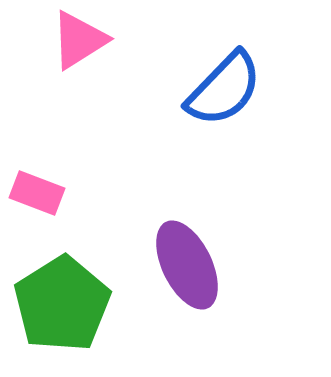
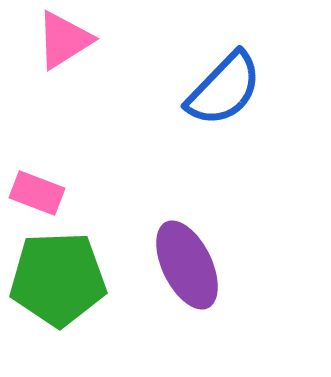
pink triangle: moved 15 px left
green pentagon: moved 4 px left, 25 px up; rotated 30 degrees clockwise
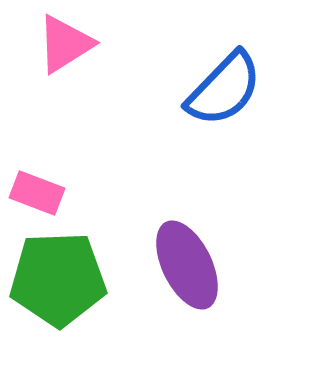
pink triangle: moved 1 px right, 4 px down
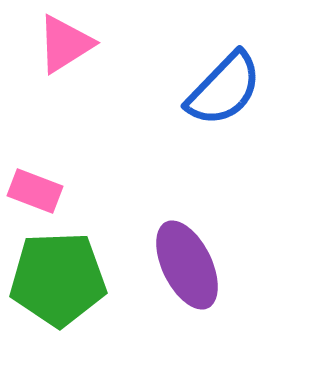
pink rectangle: moved 2 px left, 2 px up
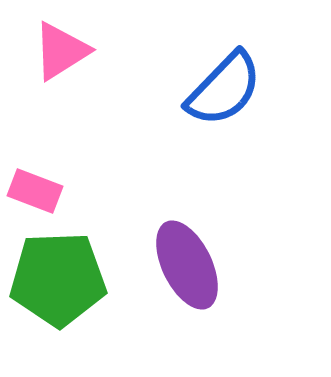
pink triangle: moved 4 px left, 7 px down
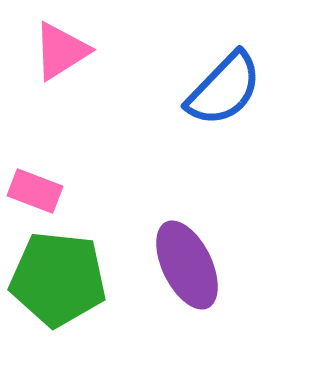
green pentagon: rotated 8 degrees clockwise
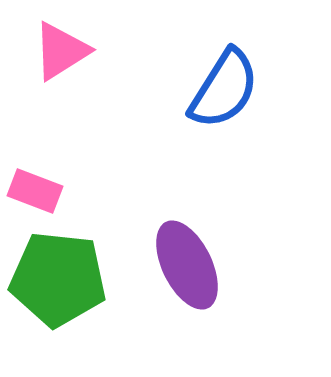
blue semicircle: rotated 12 degrees counterclockwise
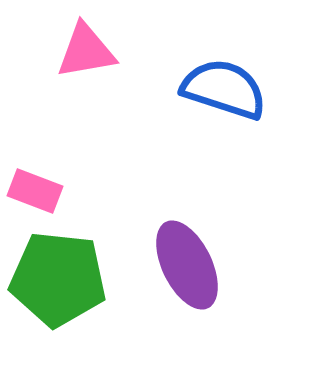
pink triangle: moved 25 px right; rotated 22 degrees clockwise
blue semicircle: rotated 104 degrees counterclockwise
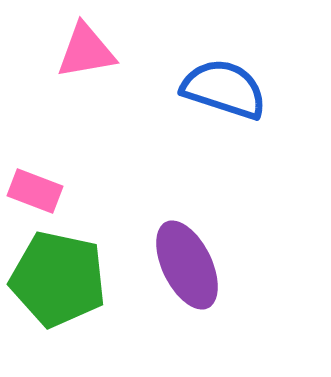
green pentagon: rotated 6 degrees clockwise
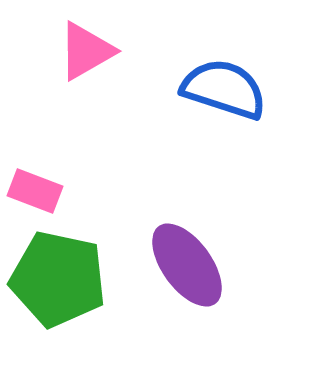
pink triangle: rotated 20 degrees counterclockwise
purple ellipse: rotated 10 degrees counterclockwise
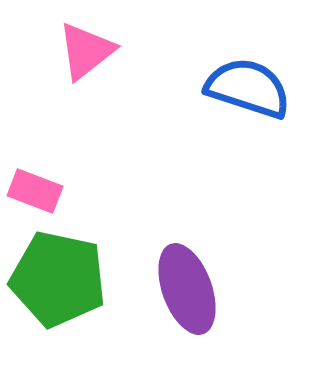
pink triangle: rotated 8 degrees counterclockwise
blue semicircle: moved 24 px right, 1 px up
purple ellipse: moved 24 px down; rotated 16 degrees clockwise
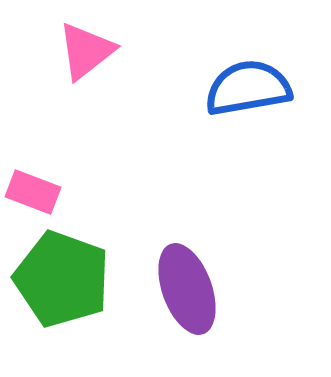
blue semicircle: rotated 28 degrees counterclockwise
pink rectangle: moved 2 px left, 1 px down
green pentagon: moved 4 px right; rotated 8 degrees clockwise
